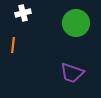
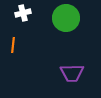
green circle: moved 10 px left, 5 px up
purple trapezoid: rotated 20 degrees counterclockwise
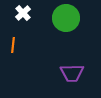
white cross: rotated 28 degrees counterclockwise
